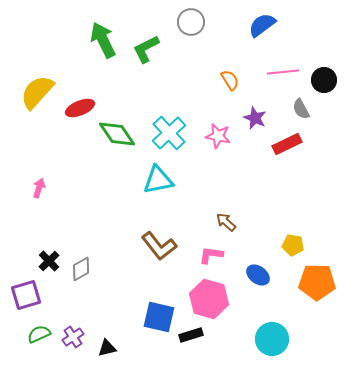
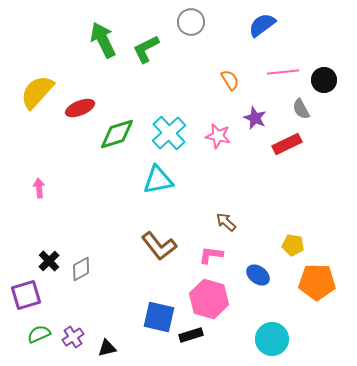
green diamond: rotated 72 degrees counterclockwise
pink arrow: rotated 24 degrees counterclockwise
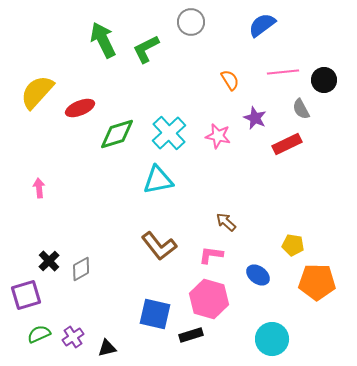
blue square: moved 4 px left, 3 px up
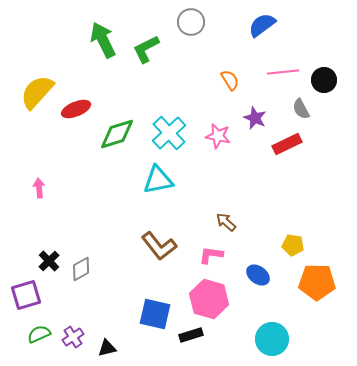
red ellipse: moved 4 px left, 1 px down
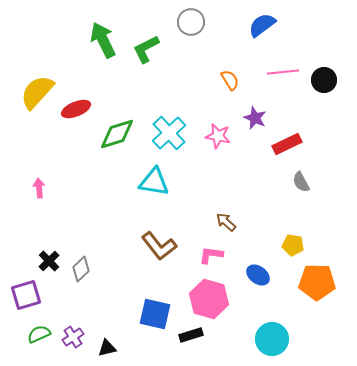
gray semicircle: moved 73 px down
cyan triangle: moved 4 px left, 2 px down; rotated 20 degrees clockwise
gray diamond: rotated 15 degrees counterclockwise
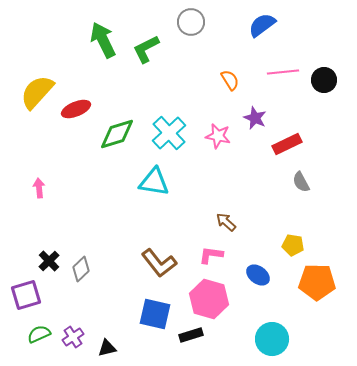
brown L-shape: moved 17 px down
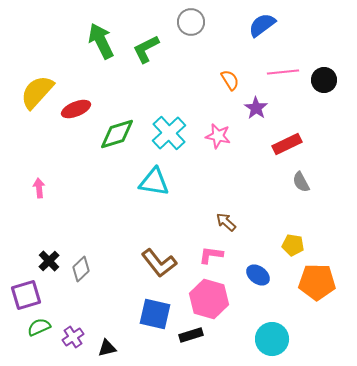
green arrow: moved 2 px left, 1 px down
purple star: moved 1 px right, 10 px up; rotated 10 degrees clockwise
green semicircle: moved 7 px up
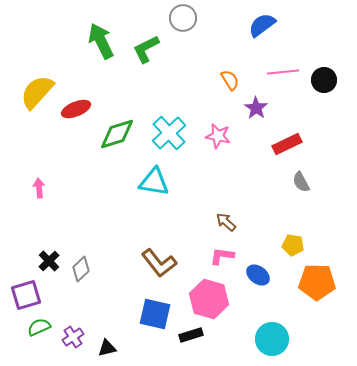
gray circle: moved 8 px left, 4 px up
pink L-shape: moved 11 px right, 1 px down
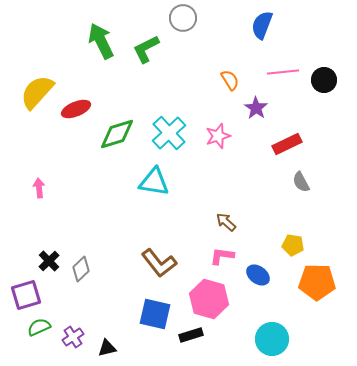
blue semicircle: rotated 32 degrees counterclockwise
pink star: rotated 30 degrees counterclockwise
